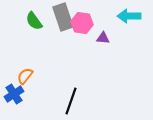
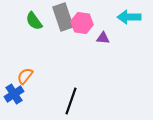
cyan arrow: moved 1 px down
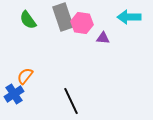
green semicircle: moved 6 px left, 1 px up
black line: rotated 44 degrees counterclockwise
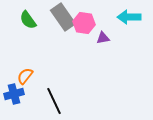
gray rectangle: rotated 16 degrees counterclockwise
pink hexagon: moved 2 px right
purple triangle: rotated 16 degrees counterclockwise
blue cross: rotated 18 degrees clockwise
black line: moved 17 px left
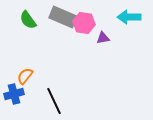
gray rectangle: rotated 32 degrees counterclockwise
